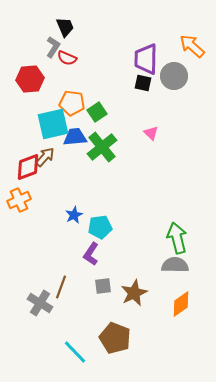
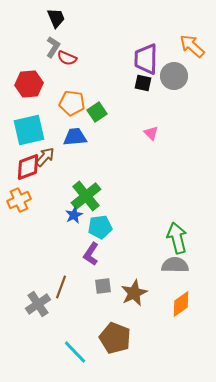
black trapezoid: moved 9 px left, 9 px up
red hexagon: moved 1 px left, 5 px down
cyan square: moved 24 px left, 6 px down
green cross: moved 16 px left, 49 px down
gray cross: moved 2 px left, 1 px down; rotated 25 degrees clockwise
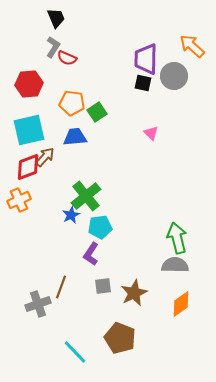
blue star: moved 3 px left
gray cross: rotated 15 degrees clockwise
brown pentagon: moved 5 px right
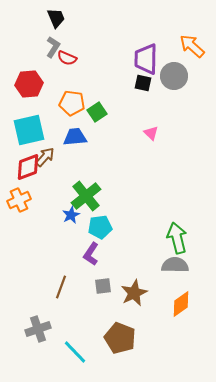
gray cross: moved 25 px down
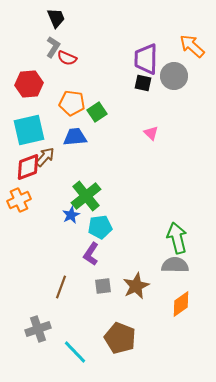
brown star: moved 2 px right, 7 px up
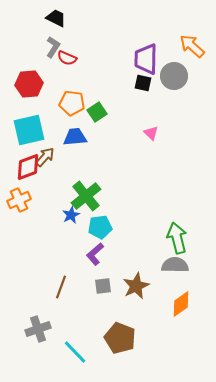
black trapezoid: rotated 40 degrees counterclockwise
purple L-shape: moved 4 px right; rotated 15 degrees clockwise
